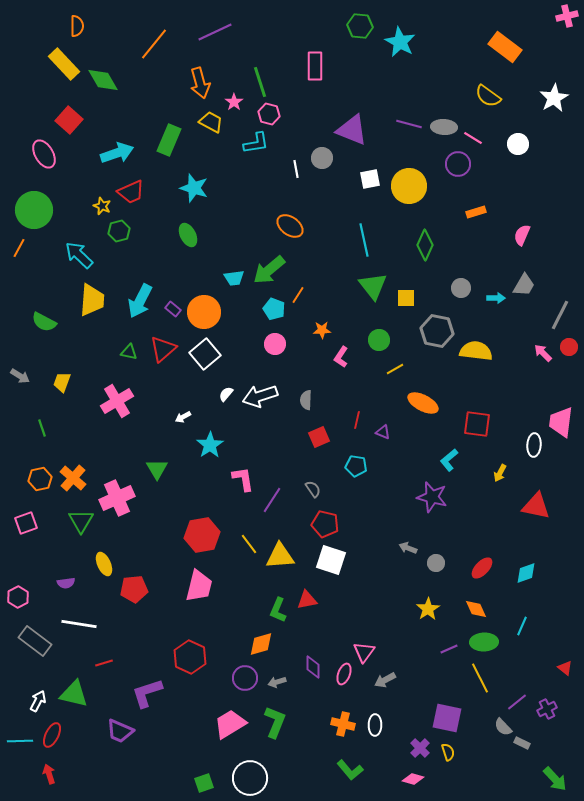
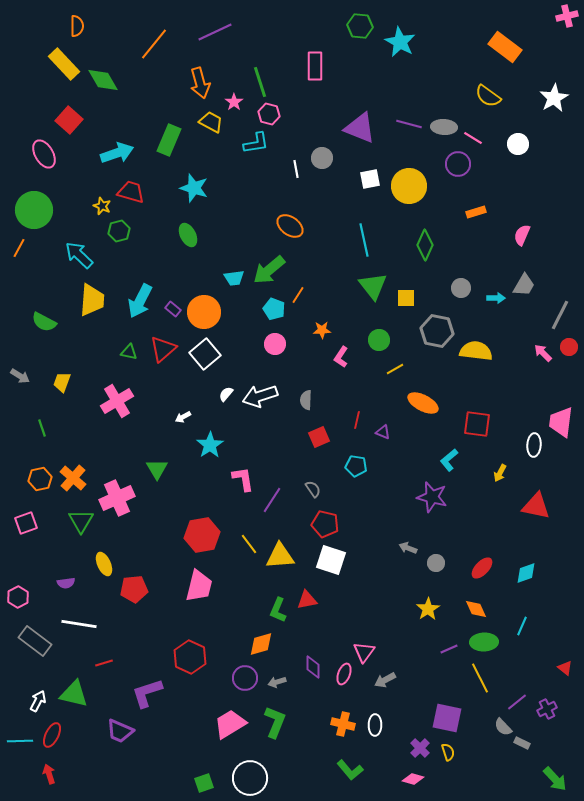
purple triangle at (352, 130): moved 8 px right, 2 px up
red trapezoid at (131, 192): rotated 140 degrees counterclockwise
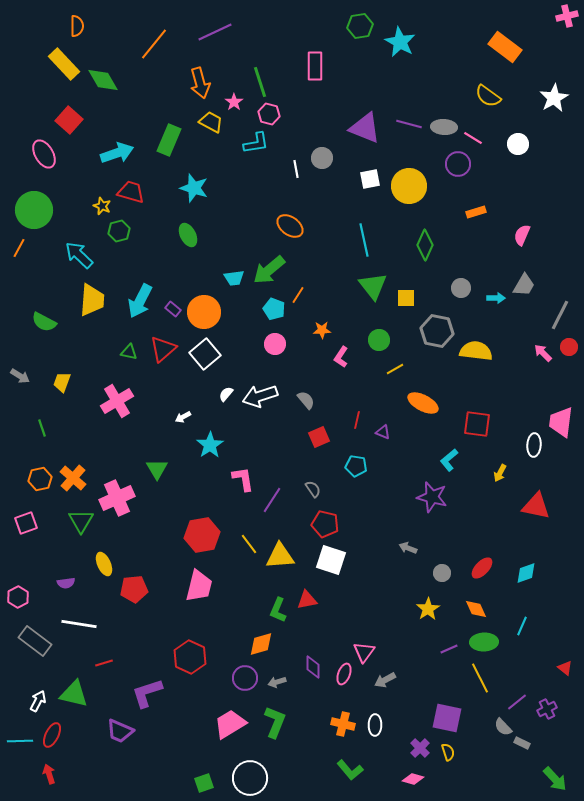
green hexagon at (360, 26): rotated 15 degrees counterclockwise
purple triangle at (360, 128): moved 5 px right
gray semicircle at (306, 400): rotated 138 degrees clockwise
gray circle at (436, 563): moved 6 px right, 10 px down
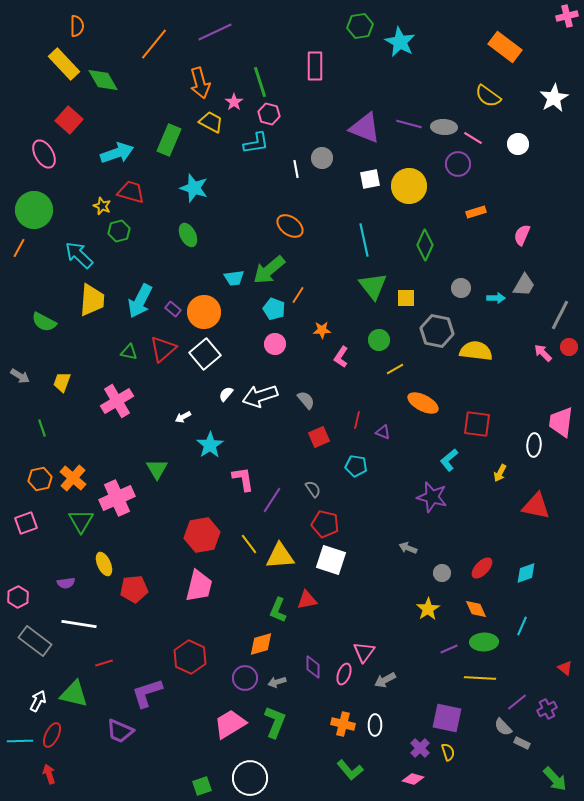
yellow line at (480, 678): rotated 60 degrees counterclockwise
green square at (204, 783): moved 2 px left, 3 px down
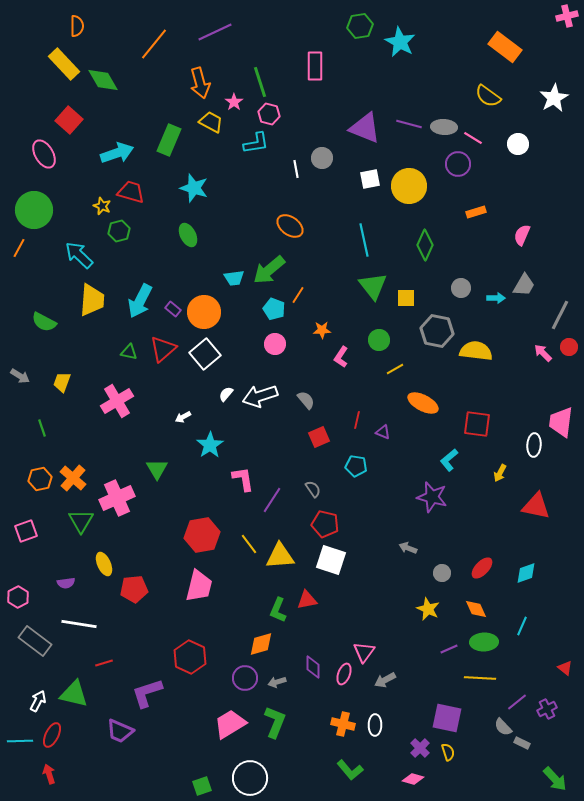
pink square at (26, 523): moved 8 px down
yellow star at (428, 609): rotated 15 degrees counterclockwise
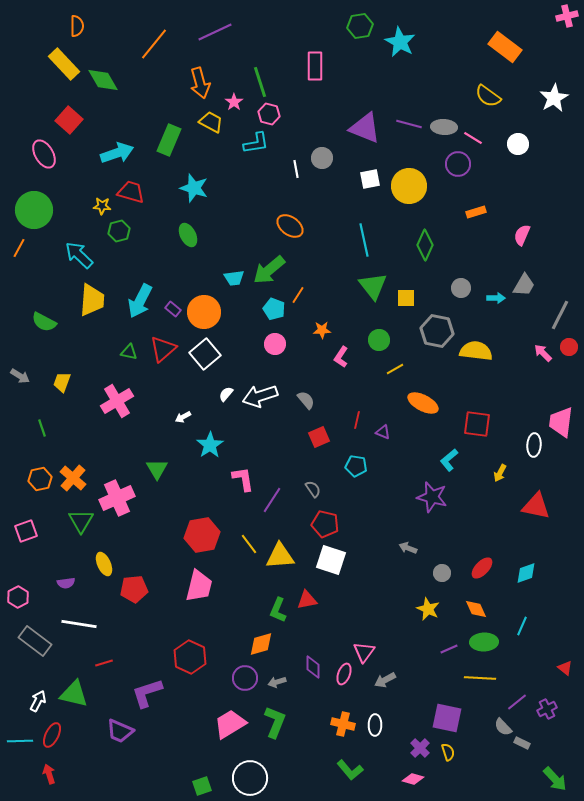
yellow star at (102, 206): rotated 18 degrees counterclockwise
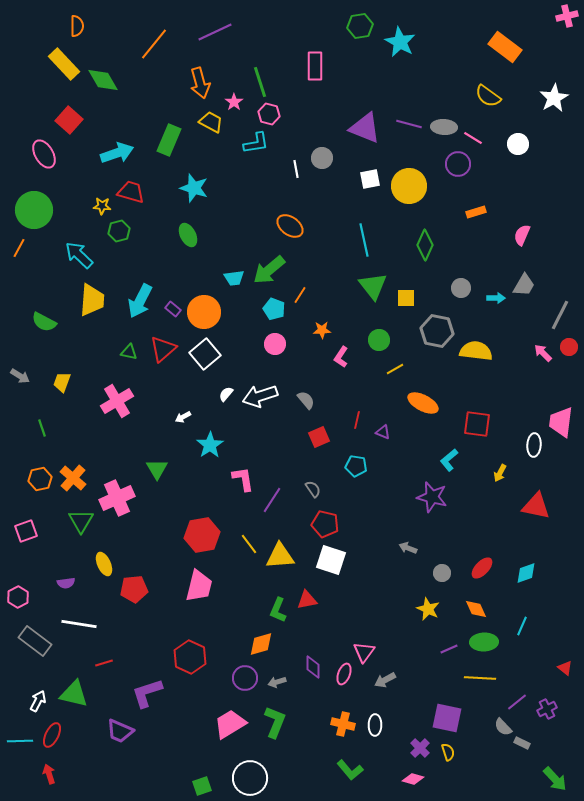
orange line at (298, 295): moved 2 px right
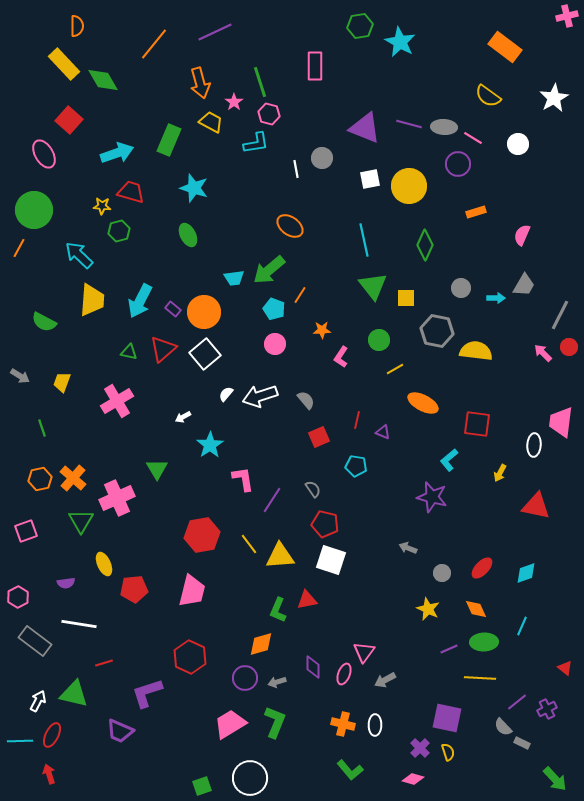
pink trapezoid at (199, 586): moved 7 px left, 5 px down
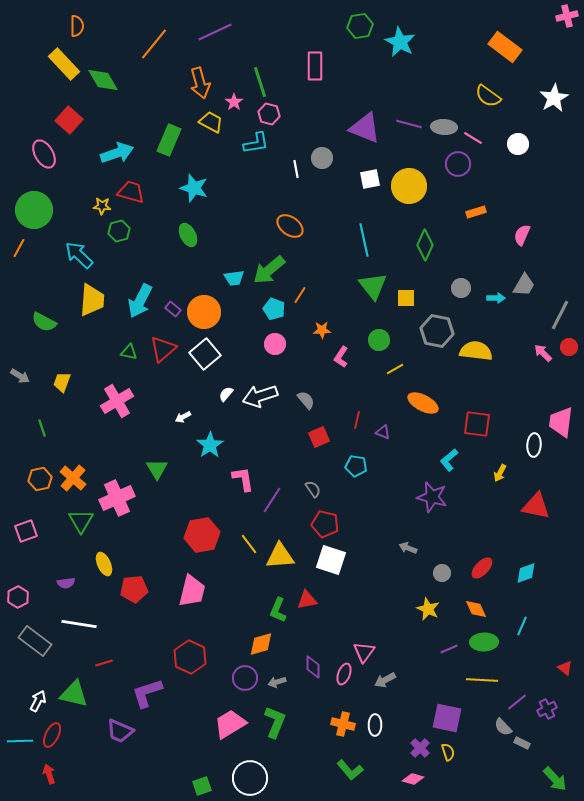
yellow line at (480, 678): moved 2 px right, 2 px down
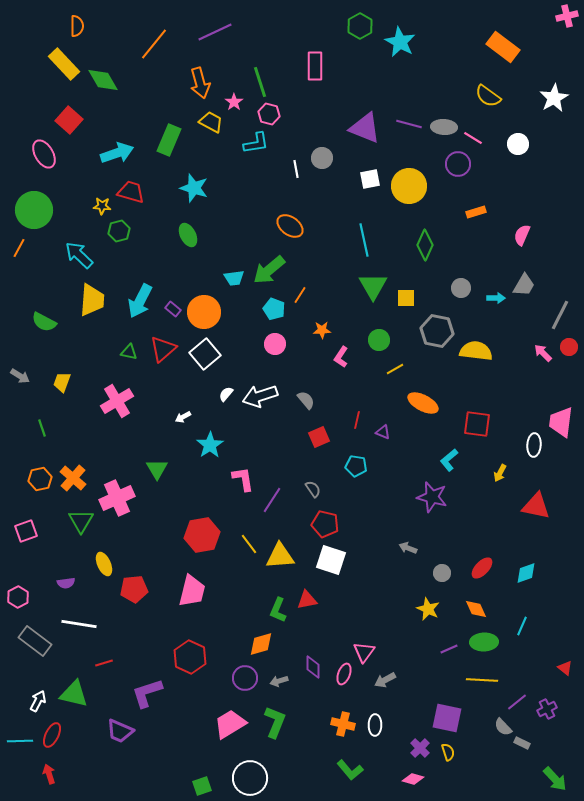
green hexagon at (360, 26): rotated 20 degrees counterclockwise
orange rectangle at (505, 47): moved 2 px left
green triangle at (373, 286): rotated 8 degrees clockwise
gray arrow at (277, 682): moved 2 px right, 1 px up
